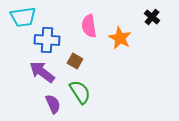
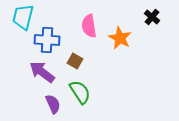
cyan trapezoid: rotated 112 degrees clockwise
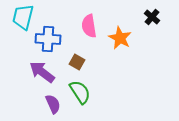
blue cross: moved 1 px right, 1 px up
brown square: moved 2 px right, 1 px down
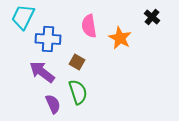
cyan trapezoid: rotated 12 degrees clockwise
green semicircle: moved 2 px left; rotated 15 degrees clockwise
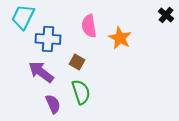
black cross: moved 14 px right, 2 px up
purple arrow: moved 1 px left
green semicircle: moved 3 px right
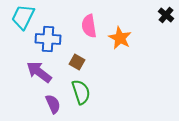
purple arrow: moved 2 px left
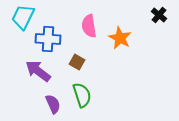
black cross: moved 7 px left
purple arrow: moved 1 px left, 1 px up
green semicircle: moved 1 px right, 3 px down
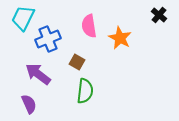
cyan trapezoid: moved 1 px down
blue cross: rotated 25 degrees counterclockwise
purple arrow: moved 3 px down
green semicircle: moved 3 px right, 4 px up; rotated 25 degrees clockwise
purple semicircle: moved 24 px left
